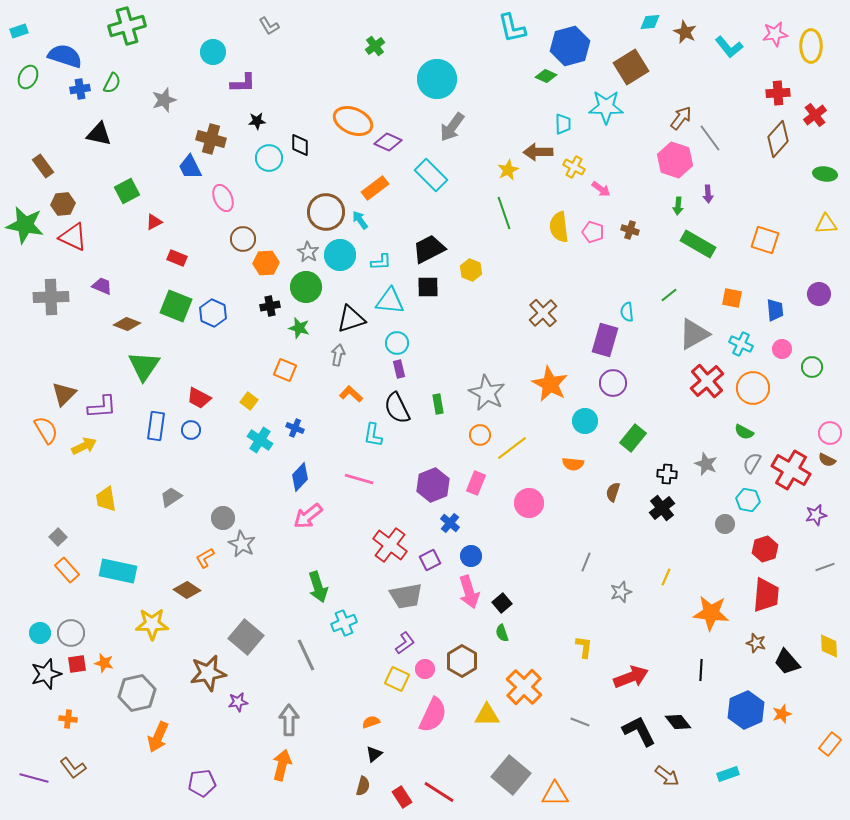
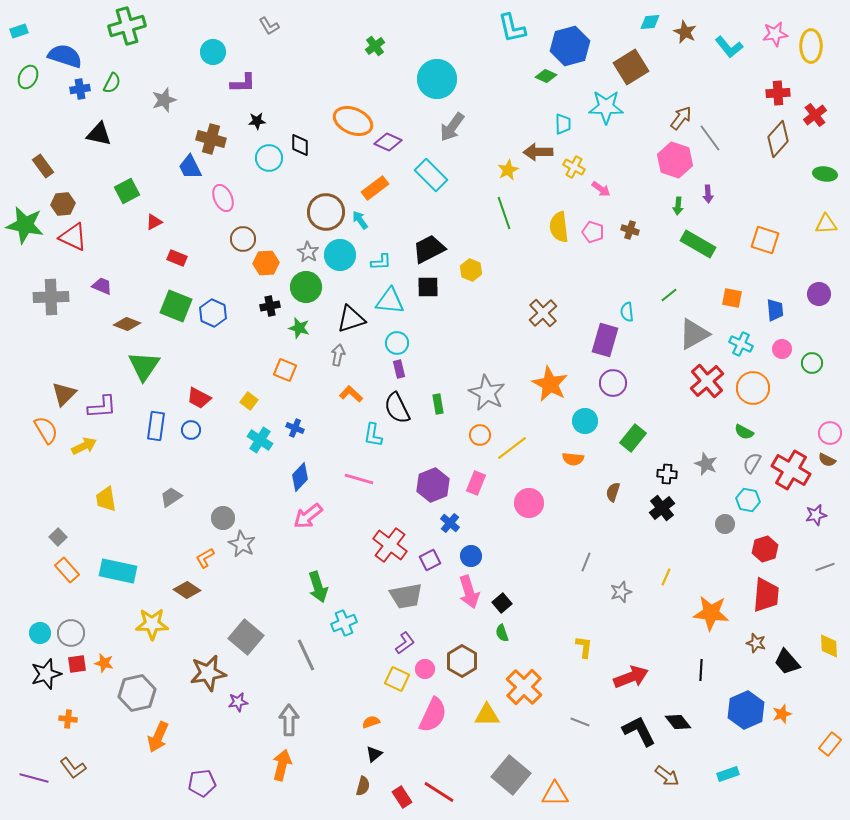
green circle at (812, 367): moved 4 px up
orange semicircle at (573, 464): moved 5 px up
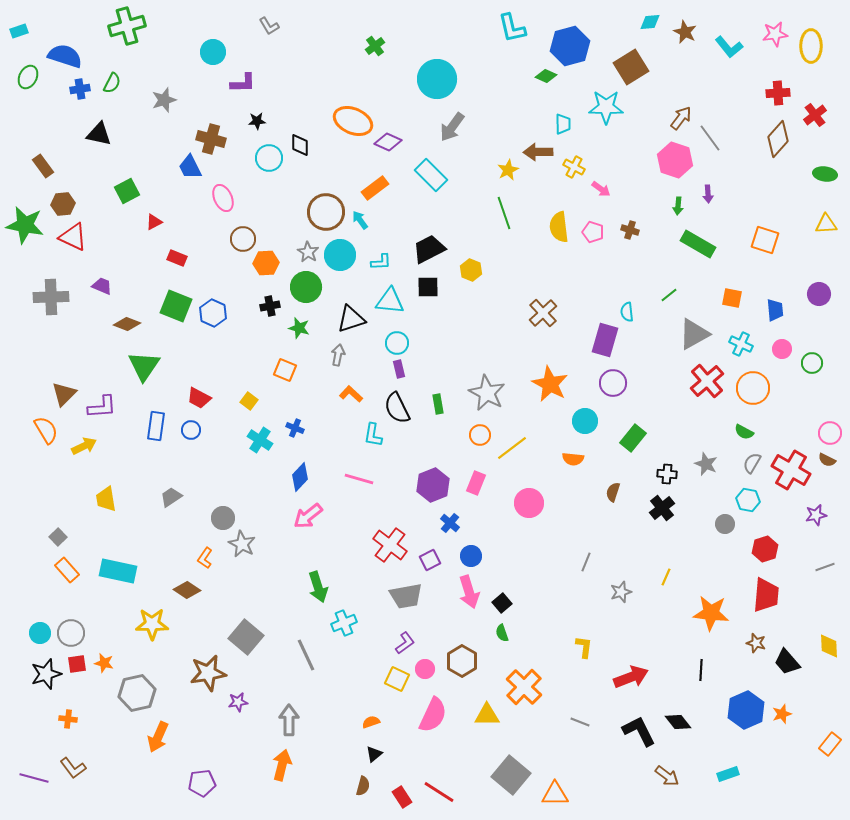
orange L-shape at (205, 558): rotated 25 degrees counterclockwise
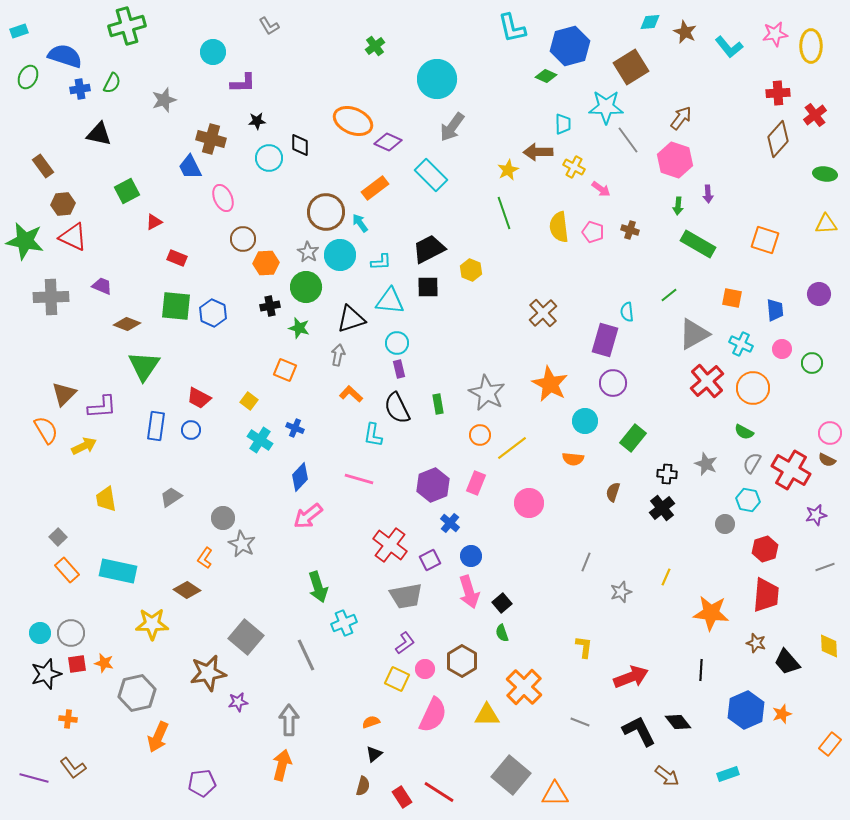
gray line at (710, 138): moved 82 px left, 2 px down
cyan arrow at (360, 220): moved 3 px down
green star at (25, 225): moved 16 px down
green square at (176, 306): rotated 16 degrees counterclockwise
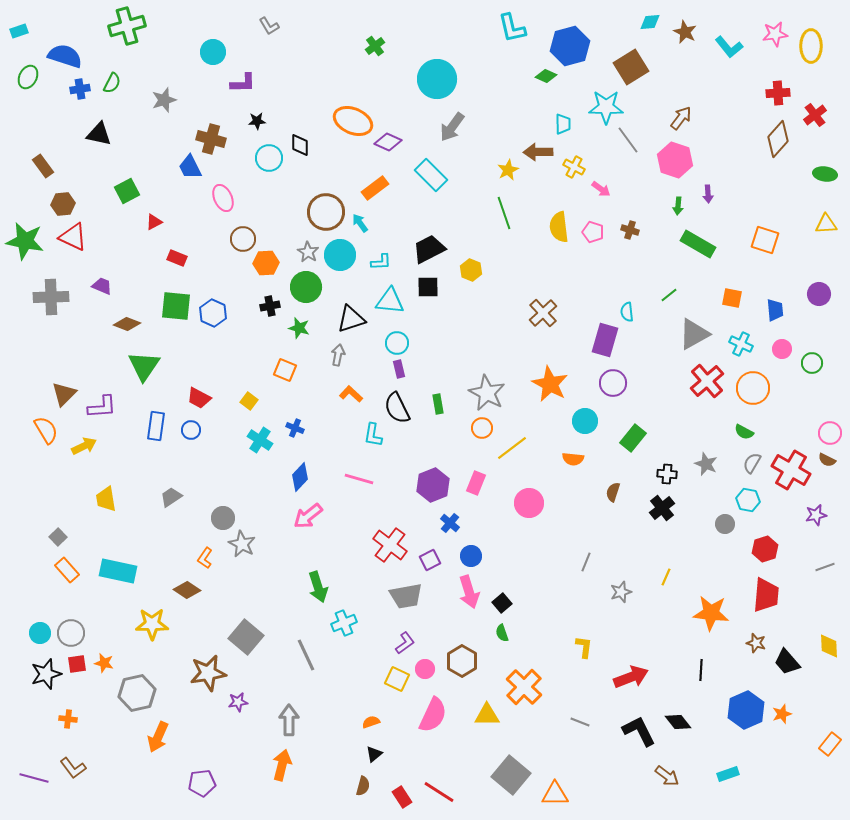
orange circle at (480, 435): moved 2 px right, 7 px up
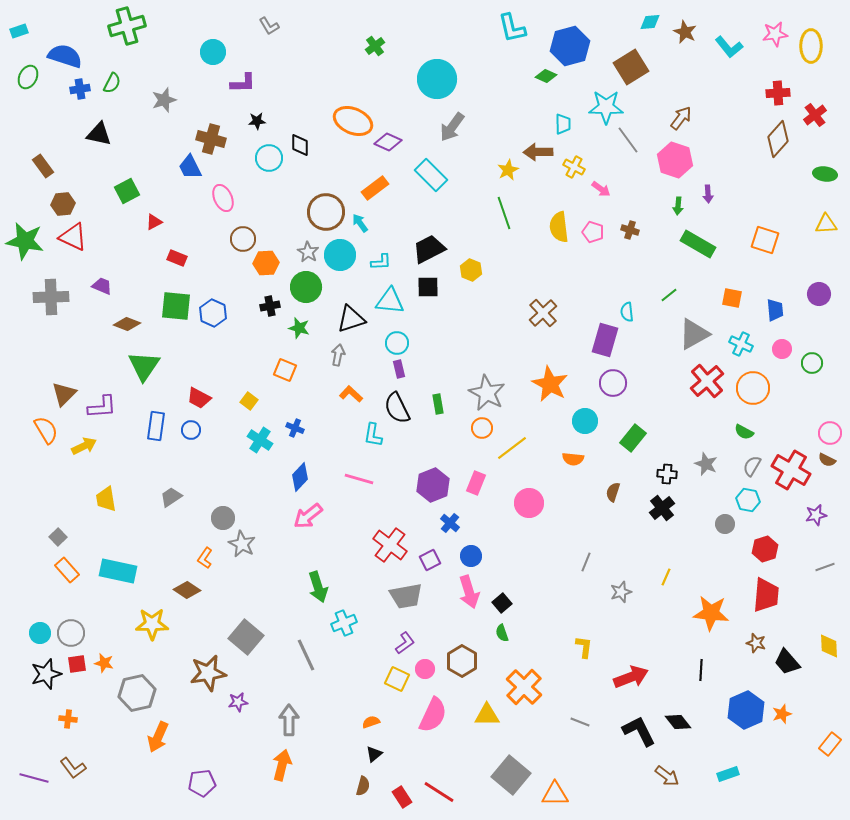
gray semicircle at (752, 463): moved 3 px down
